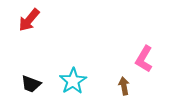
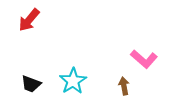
pink L-shape: rotated 80 degrees counterclockwise
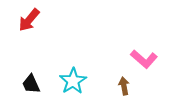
black trapezoid: rotated 45 degrees clockwise
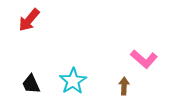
brown arrow: rotated 12 degrees clockwise
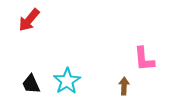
pink L-shape: rotated 44 degrees clockwise
cyan star: moved 6 px left
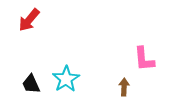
cyan star: moved 1 px left, 2 px up
brown arrow: moved 1 px down
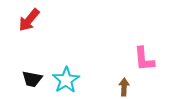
cyan star: moved 1 px down
black trapezoid: moved 1 px right, 5 px up; rotated 55 degrees counterclockwise
